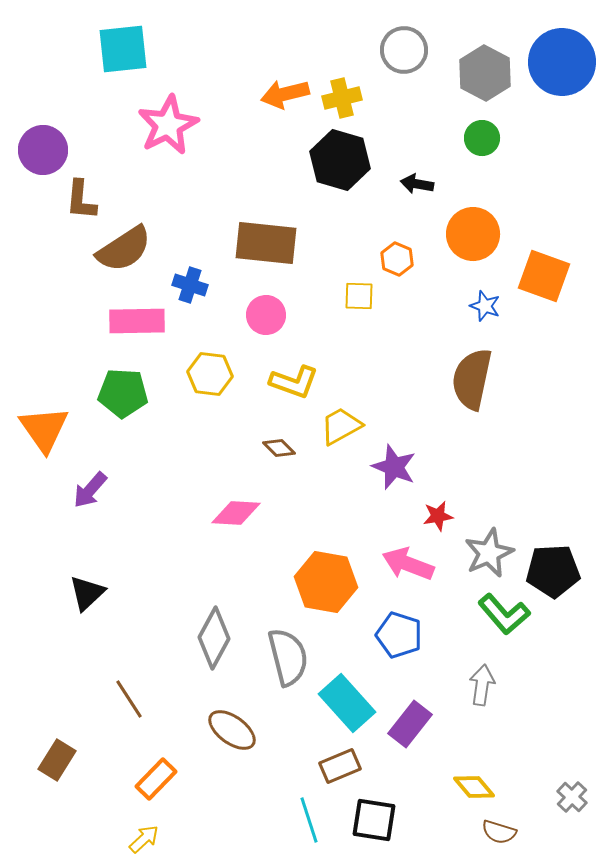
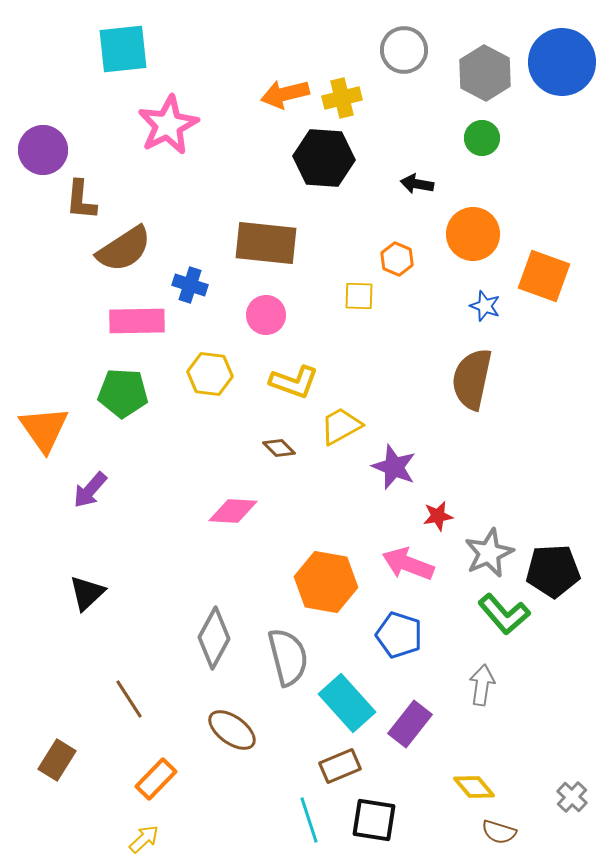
black hexagon at (340, 160): moved 16 px left, 2 px up; rotated 12 degrees counterclockwise
pink diamond at (236, 513): moved 3 px left, 2 px up
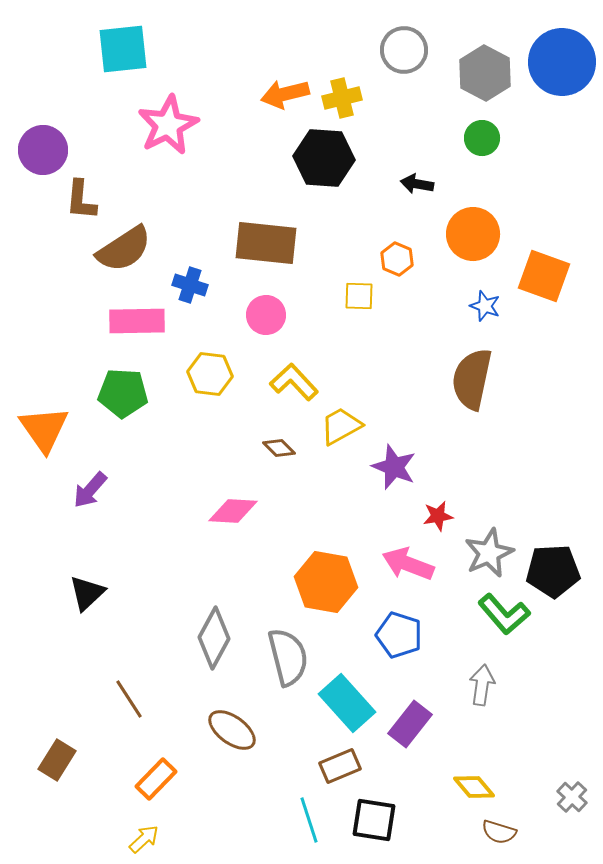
yellow L-shape at (294, 382): rotated 153 degrees counterclockwise
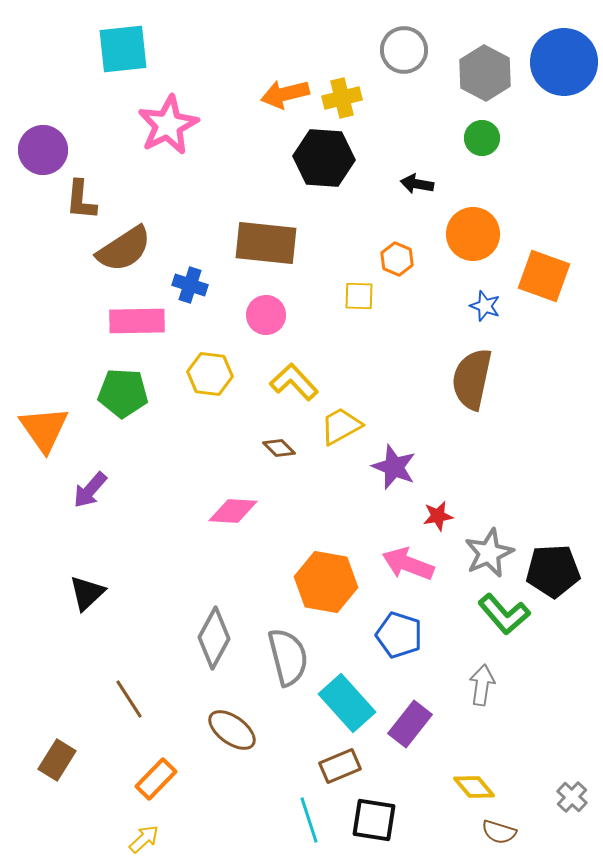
blue circle at (562, 62): moved 2 px right
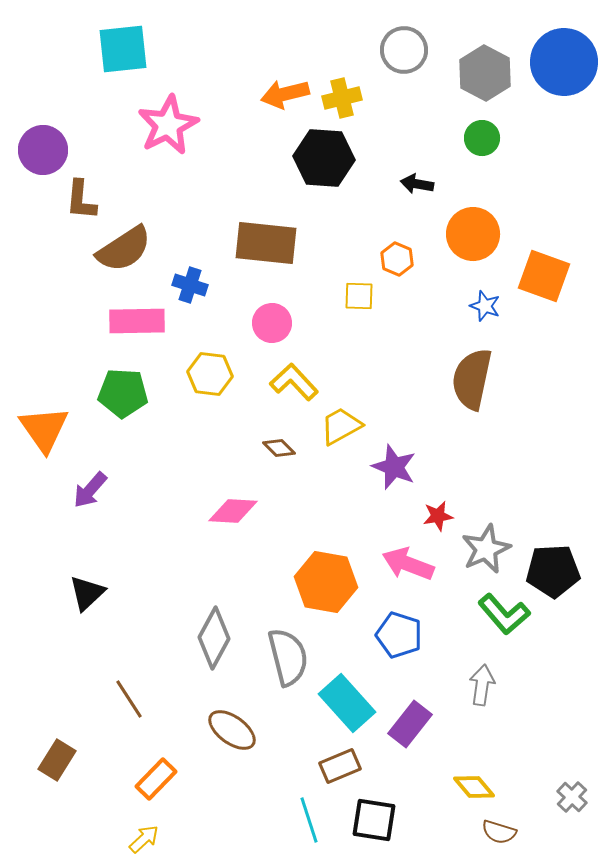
pink circle at (266, 315): moved 6 px right, 8 px down
gray star at (489, 553): moved 3 px left, 4 px up
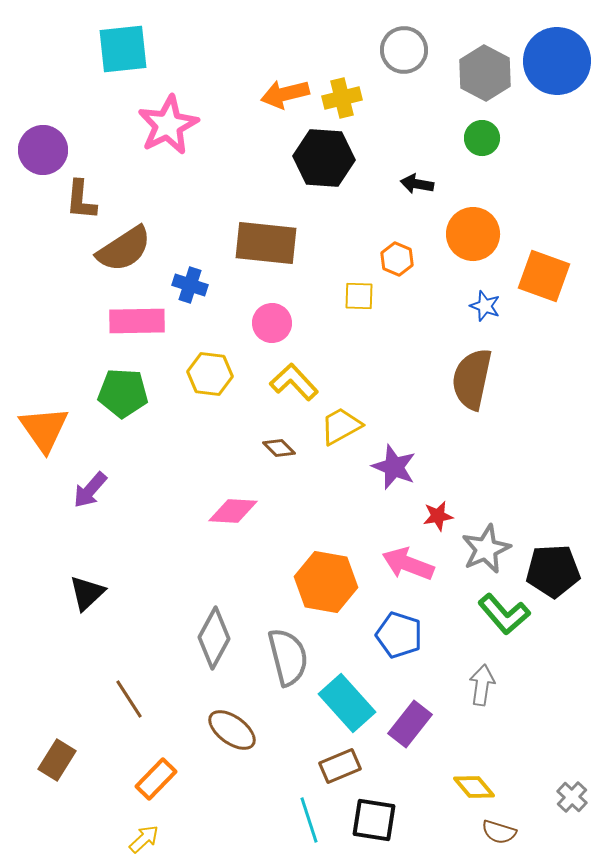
blue circle at (564, 62): moved 7 px left, 1 px up
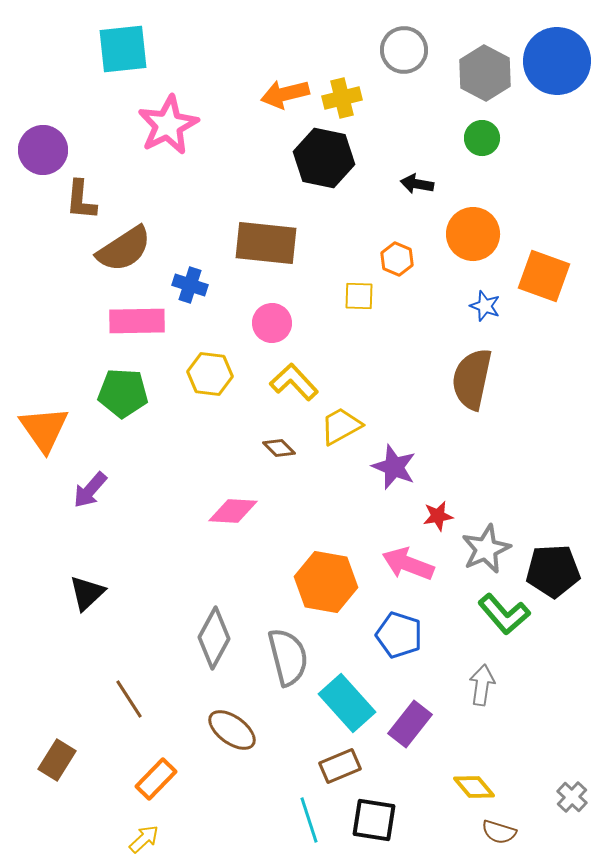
black hexagon at (324, 158): rotated 8 degrees clockwise
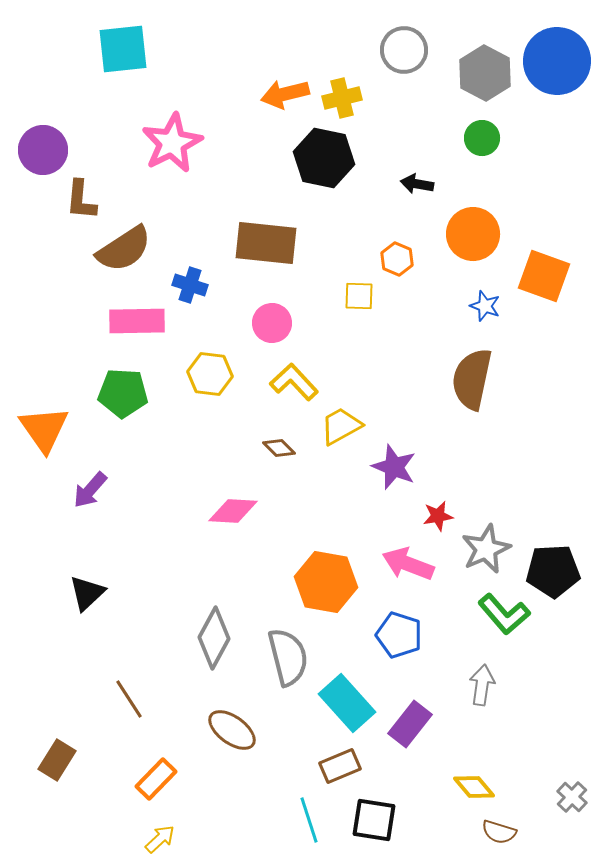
pink star at (168, 125): moved 4 px right, 18 px down
yellow arrow at (144, 839): moved 16 px right
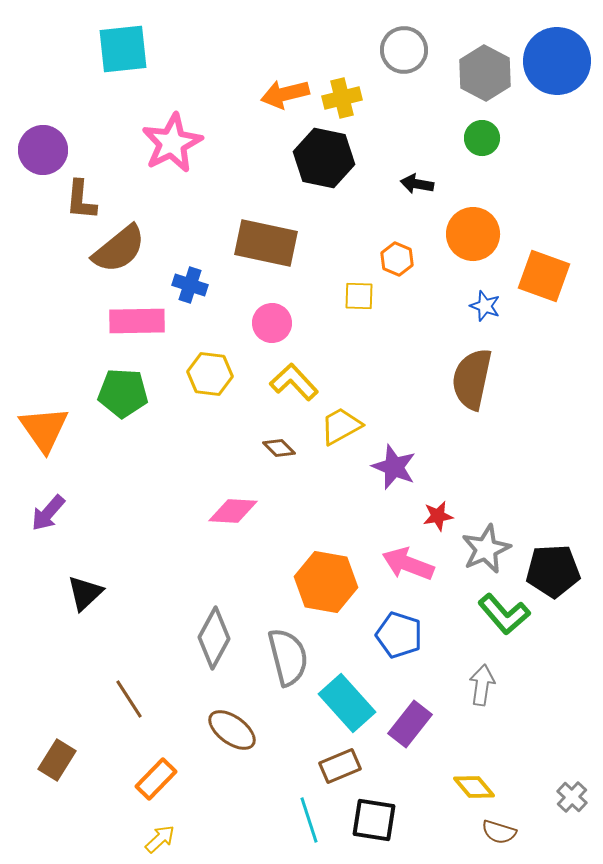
brown rectangle at (266, 243): rotated 6 degrees clockwise
brown semicircle at (124, 249): moved 5 px left; rotated 6 degrees counterclockwise
purple arrow at (90, 490): moved 42 px left, 23 px down
black triangle at (87, 593): moved 2 px left
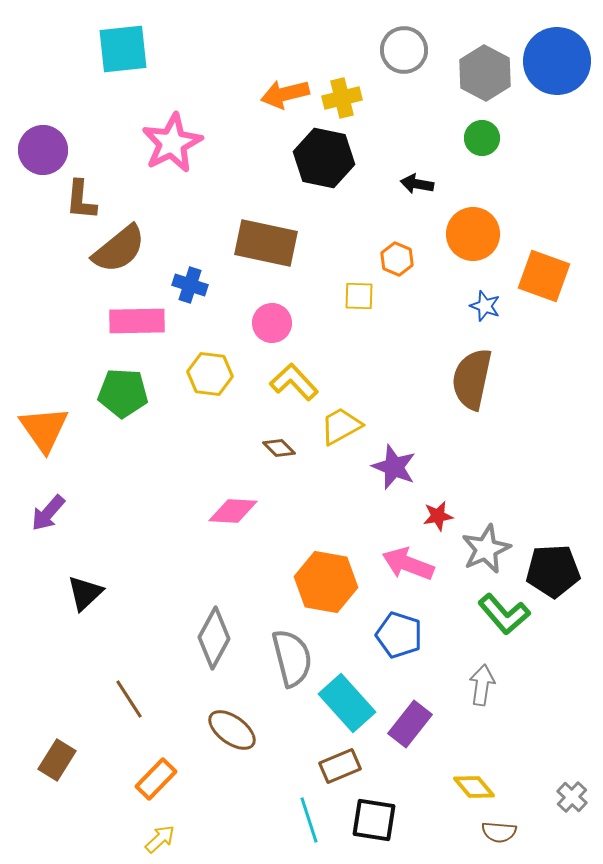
gray semicircle at (288, 657): moved 4 px right, 1 px down
brown semicircle at (499, 832): rotated 12 degrees counterclockwise
